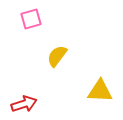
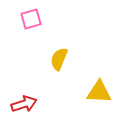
yellow semicircle: moved 2 px right, 3 px down; rotated 15 degrees counterclockwise
yellow triangle: moved 1 px left, 1 px down
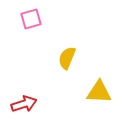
yellow semicircle: moved 8 px right, 1 px up
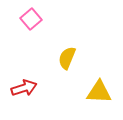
pink square: rotated 25 degrees counterclockwise
red arrow: moved 16 px up
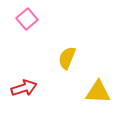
pink square: moved 4 px left
yellow triangle: moved 1 px left
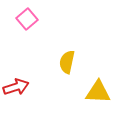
yellow semicircle: moved 4 px down; rotated 10 degrees counterclockwise
red arrow: moved 8 px left, 1 px up
